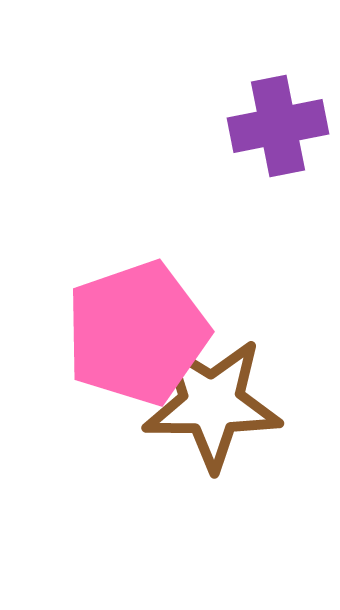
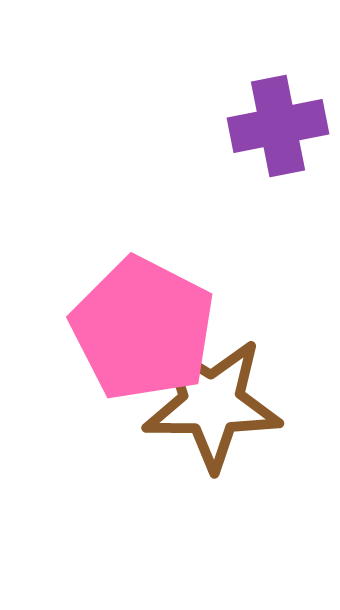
pink pentagon: moved 6 px right, 4 px up; rotated 26 degrees counterclockwise
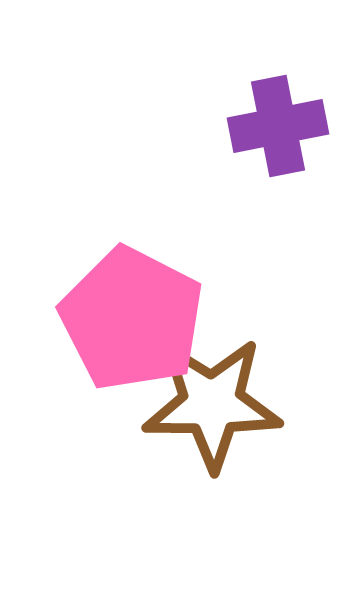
pink pentagon: moved 11 px left, 10 px up
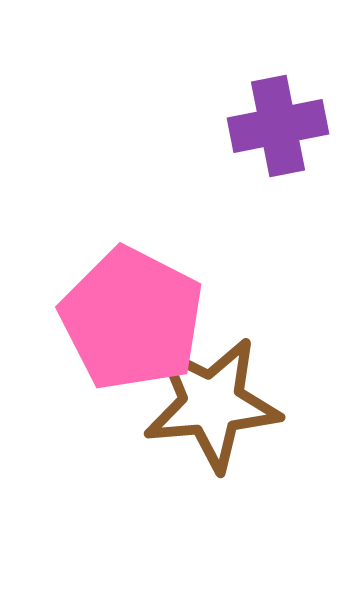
brown star: rotated 5 degrees counterclockwise
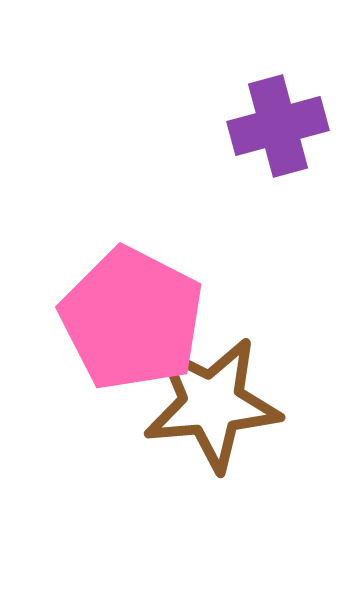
purple cross: rotated 4 degrees counterclockwise
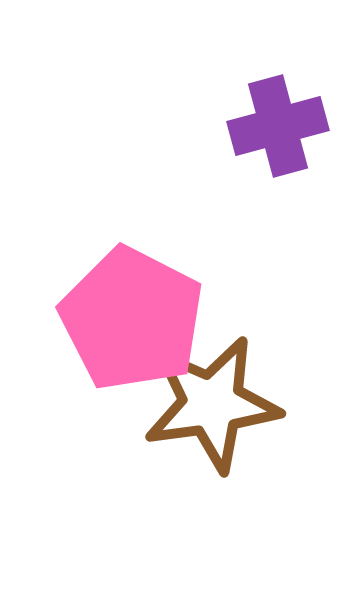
brown star: rotated 3 degrees counterclockwise
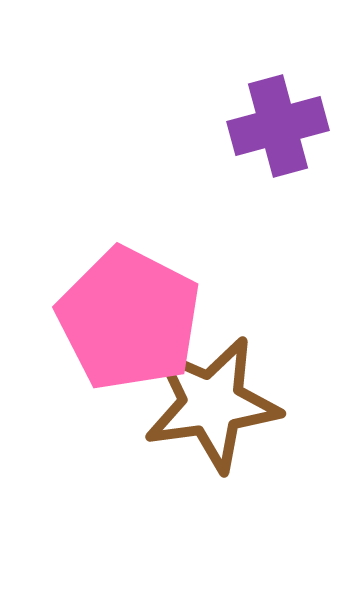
pink pentagon: moved 3 px left
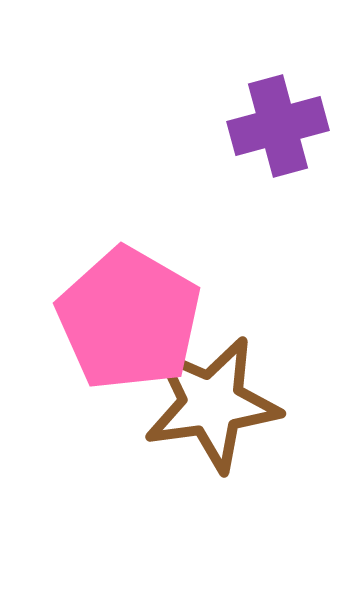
pink pentagon: rotated 3 degrees clockwise
